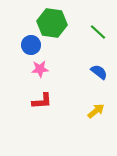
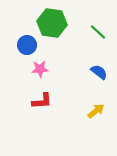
blue circle: moved 4 px left
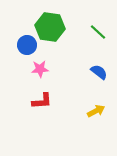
green hexagon: moved 2 px left, 4 px down
yellow arrow: rotated 12 degrees clockwise
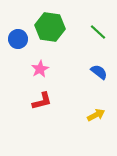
blue circle: moved 9 px left, 6 px up
pink star: rotated 24 degrees counterclockwise
red L-shape: rotated 10 degrees counterclockwise
yellow arrow: moved 4 px down
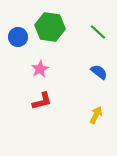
blue circle: moved 2 px up
yellow arrow: rotated 36 degrees counterclockwise
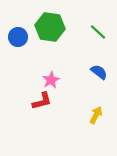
pink star: moved 11 px right, 11 px down
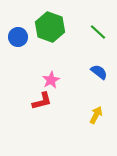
green hexagon: rotated 12 degrees clockwise
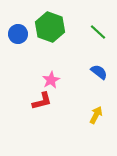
blue circle: moved 3 px up
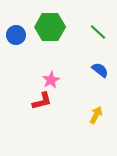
green hexagon: rotated 20 degrees counterclockwise
blue circle: moved 2 px left, 1 px down
blue semicircle: moved 1 px right, 2 px up
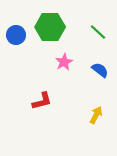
pink star: moved 13 px right, 18 px up
